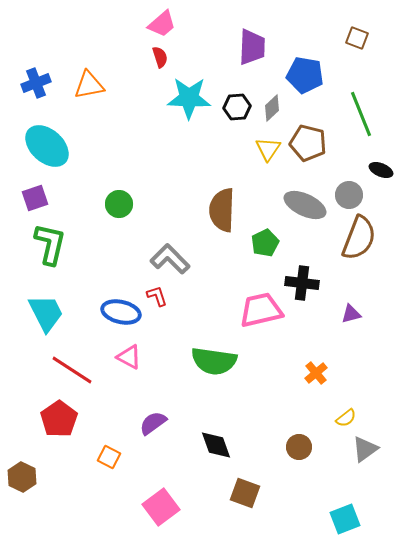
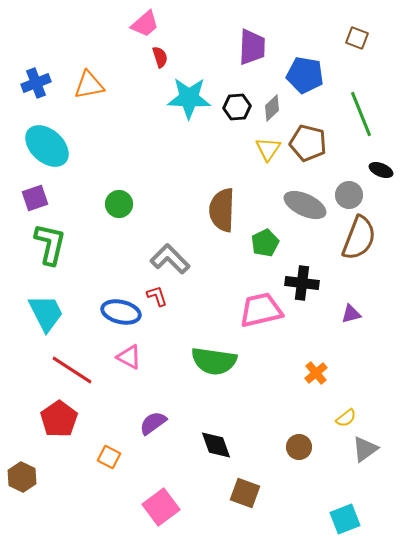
pink trapezoid at (162, 24): moved 17 px left
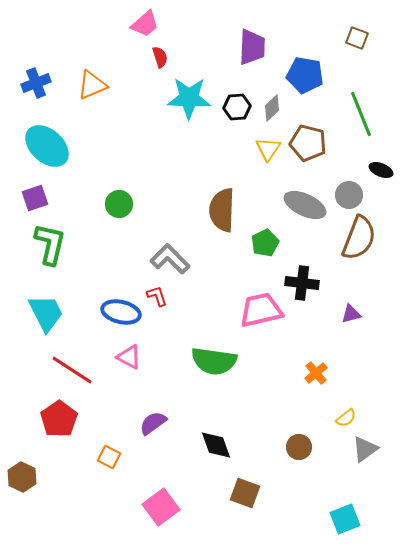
orange triangle at (89, 85): moved 3 px right; rotated 12 degrees counterclockwise
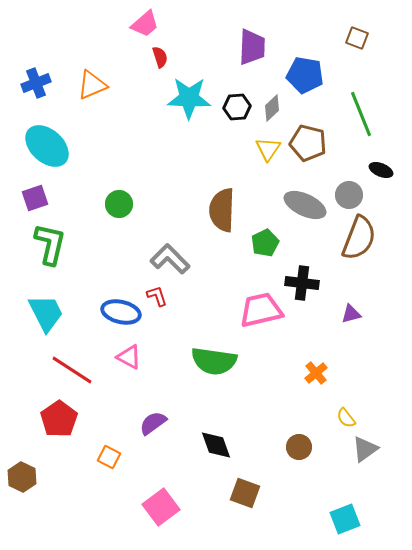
yellow semicircle at (346, 418): rotated 90 degrees clockwise
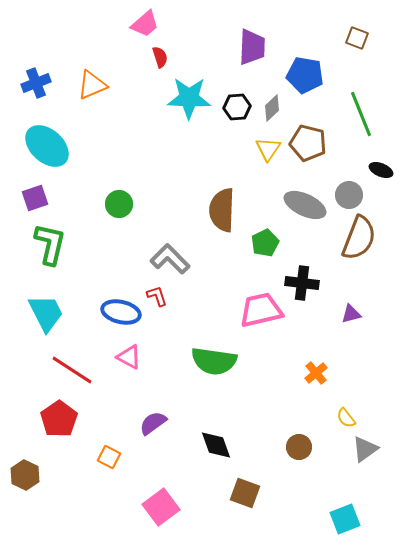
brown hexagon at (22, 477): moved 3 px right, 2 px up
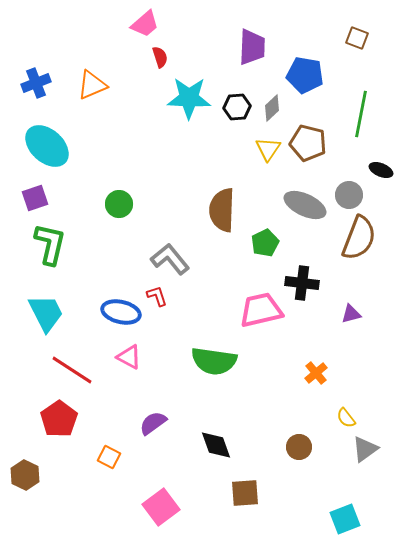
green line at (361, 114): rotated 33 degrees clockwise
gray L-shape at (170, 259): rotated 6 degrees clockwise
brown square at (245, 493): rotated 24 degrees counterclockwise
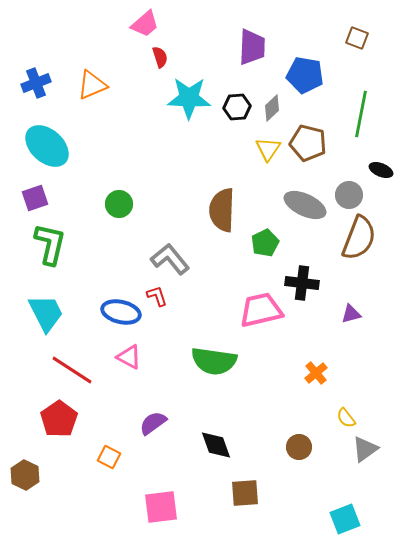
pink square at (161, 507): rotated 30 degrees clockwise
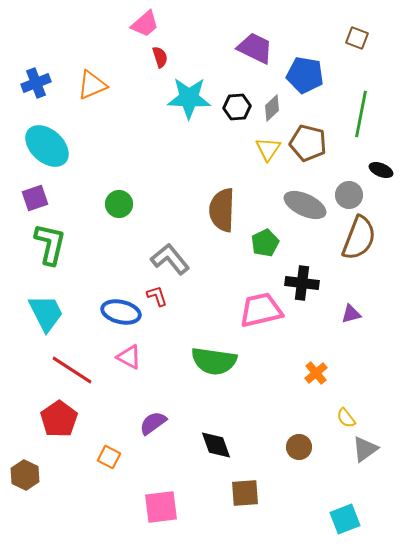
purple trapezoid at (252, 47): moved 3 px right, 1 px down; rotated 66 degrees counterclockwise
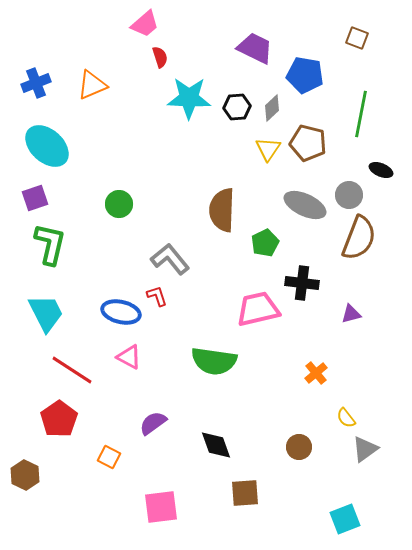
pink trapezoid at (261, 310): moved 3 px left, 1 px up
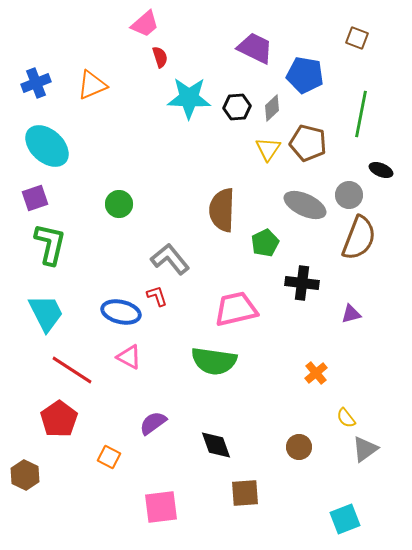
pink trapezoid at (258, 309): moved 22 px left
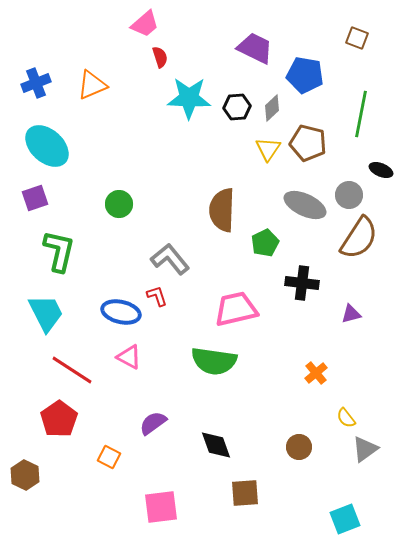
brown semicircle at (359, 238): rotated 12 degrees clockwise
green L-shape at (50, 244): moved 9 px right, 7 px down
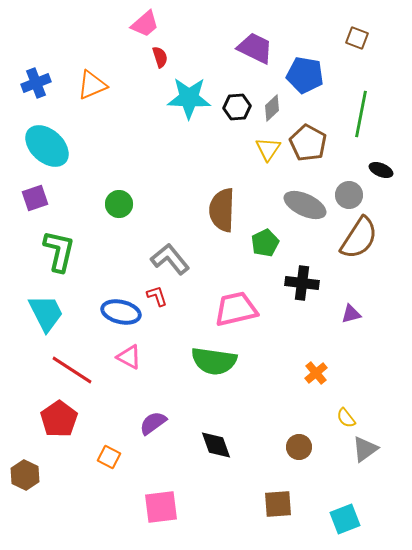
brown pentagon at (308, 143): rotated 15 degrees clockwise
brown square at (245, 493): moved 33 px right, 11 px down
